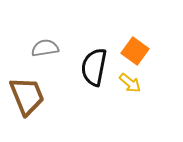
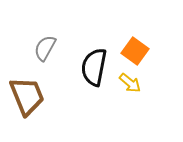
gray semicircle: rotated 52 degrees counterclockwise
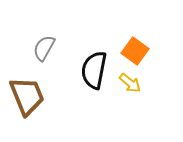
gray semicircle: moved 1 px left
black semicircle: moved 3 px down
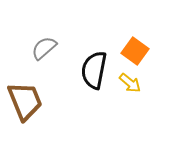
gray semicircle: rotated 20 degrees clockwise
brown trapezoid: moved 2 px left, 5 px down
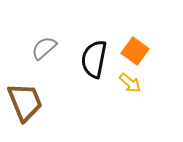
black semicircle: moved 11 px up
brown trapezoid: moved 1 px down
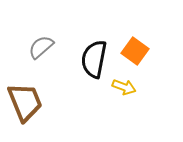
gray semicircle: moved 3 px left, 1 px up
yellow arrow: moved 6 px left, 4 px down; rotated 20 degrees counterclockwise
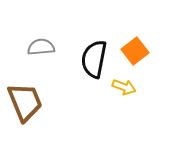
gray semicircle: rotated 36 degrees clockwise
orange square: rotated 16 degrees clockwise
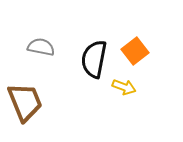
gray semicircle: rotated 16 degrees clockwise
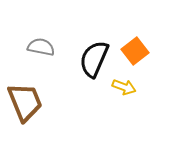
black semicircle: rotated 12 degrees clockwise
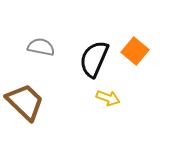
orange square: rotated 12 degrees counterclockwise
yellow arrow: moved 16 px left, 11 px down
brown trapezoid: rotated 24 degrees counterclockwise
